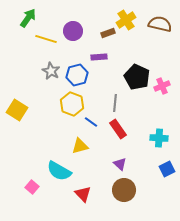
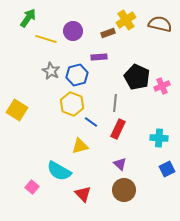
red rectangle: rotated 60 degrees clockwise
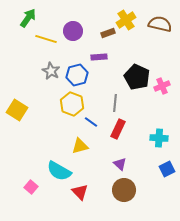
pink square: moved 1 px left
red triangle: moved 3 px left, 2 px up
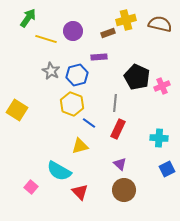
yellow cross: rotated 18 degrees clockwise
blue line: moved 2 px left, 1 px down
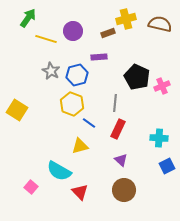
yellow cross: moved 1 px up
purple triangle: moved 1 px right, 4 px up
blue square: moved 3 px up
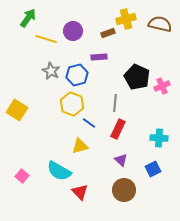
blue square: moved 14 px left, 3 px down
pink square: moved 9 px left, 11 px up
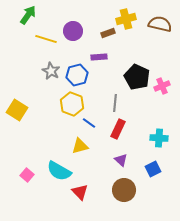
green arrow: moved 3 px up
pink square: moved 5 px right, 1 px up
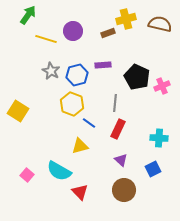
purple rectangle: moved 4 px right, 8 px down
yellow square: moved 1 px right, 1 px down
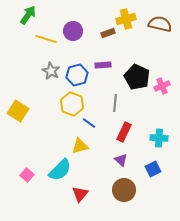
red rectangle: moved 6 px right, 3 px down
cyan semicircle: moved 1 px right, 1 px up; rotated 75 degrees counterclockwise
red triangle: moved 2 px down; rotated 24 degrees clockwise
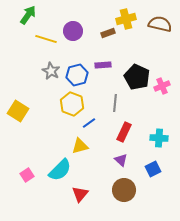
blue line: rotated 72 degrees counterclockwise
pink square: rotated 16 degrees clockwise
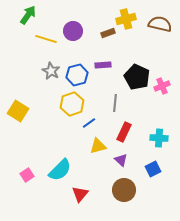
yellow hexagon: rotated 20 degrees clockwise
yellow triangle: moved 18 px right
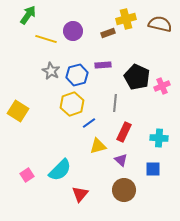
blue square: rotated 28 degrees clockwise
